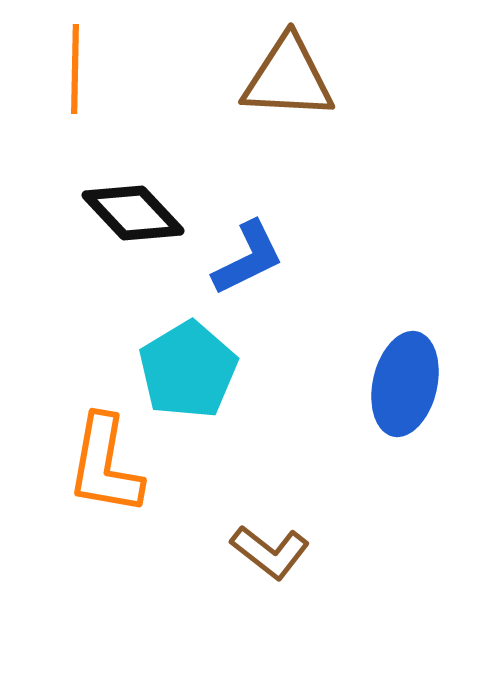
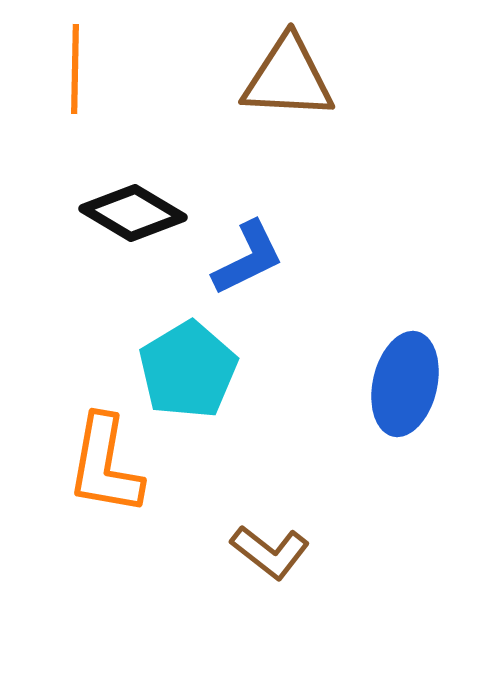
black diamond: rotated 16 degrees counterclockwise
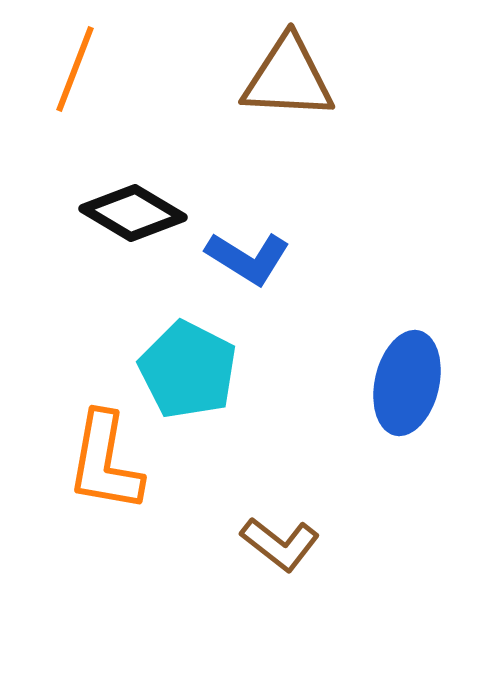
orange line: rotated 20 degrees clockwise
blue L-shape: rotated 58 degrees clockwise
cyan pentagon: rotated 14 degrees counterclockwise
blue ellipse: moved 2 px right, 1 px up
orange L-shape: moved 3 px up
brown L-shape: moved 10 px right, 8 px up
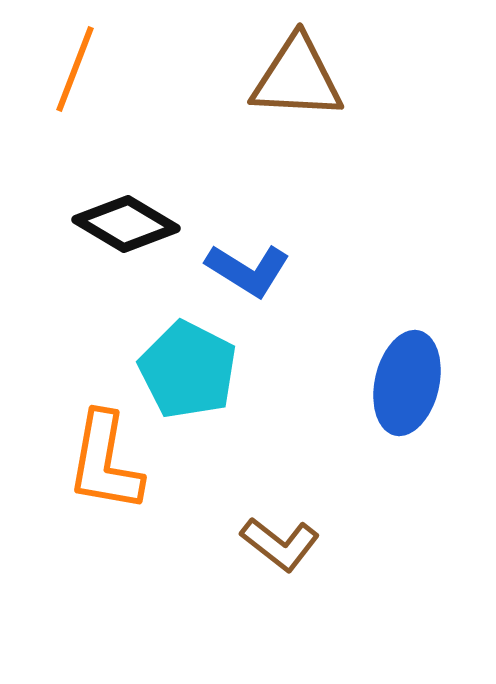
brown triangle: moved 9 px right
black diamond: moved 7 px left, 11 px down
blue L-shape: moved 12 px down
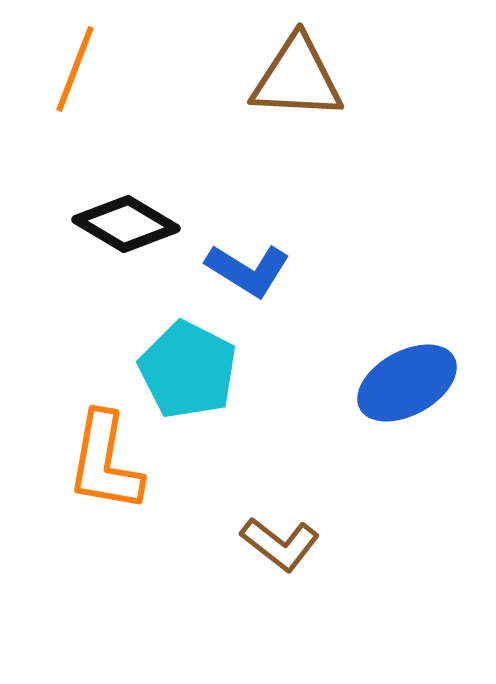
blue ellipse: rotated 48 degrees clockwise
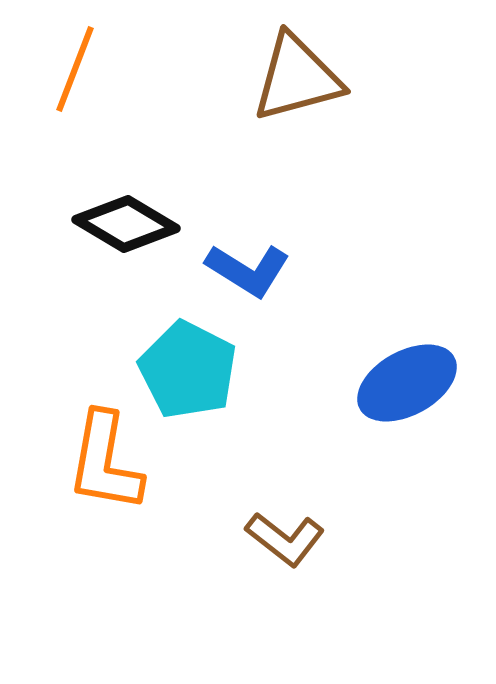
brown triangle: rotated 18 degrees counterclockwise
brown L-shape: moved 5 px right, 5 px up
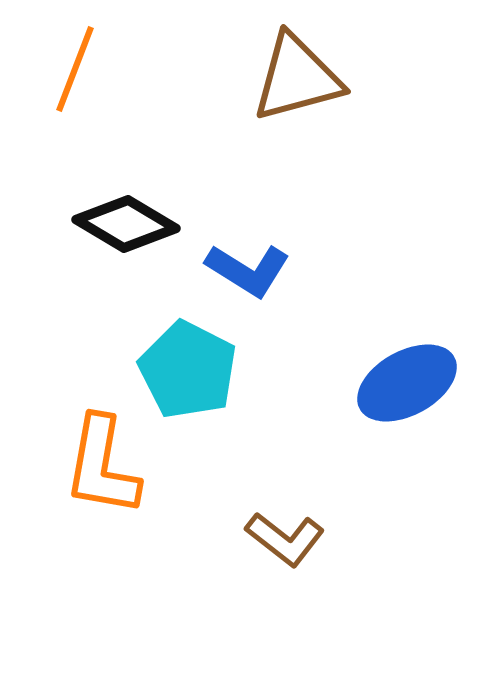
orange L-shape: moved 3 px left, 4 px down
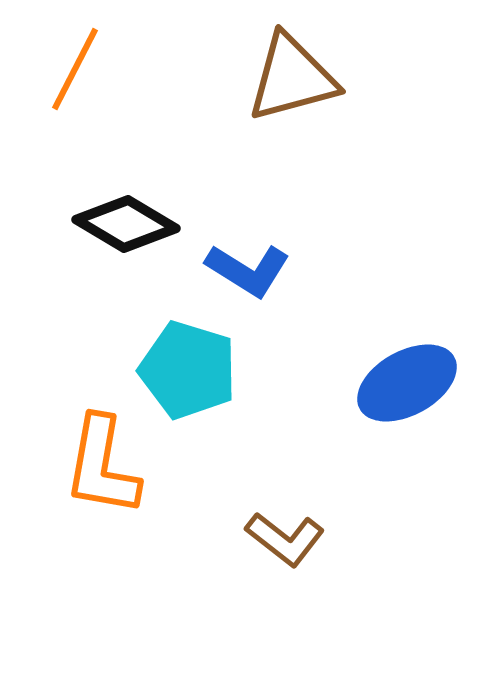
orange line: rotated 6 degrees clockwise
brown triangle: moved 5 px left
cyan pentagon: rotated 10 degrees counterclockwise
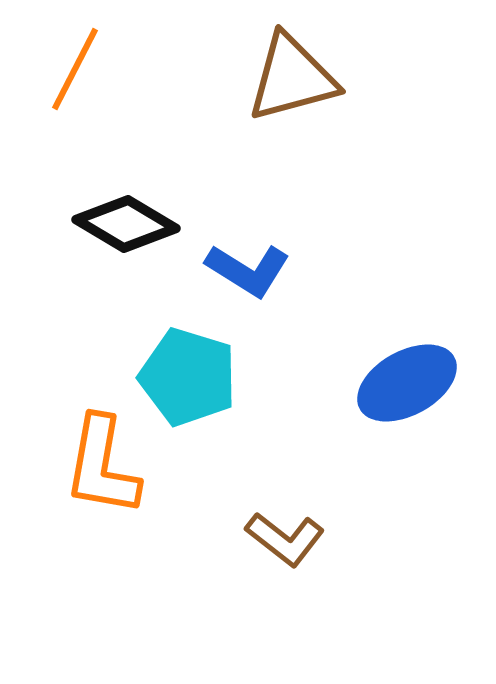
cyan pentagon: moved 7 px down
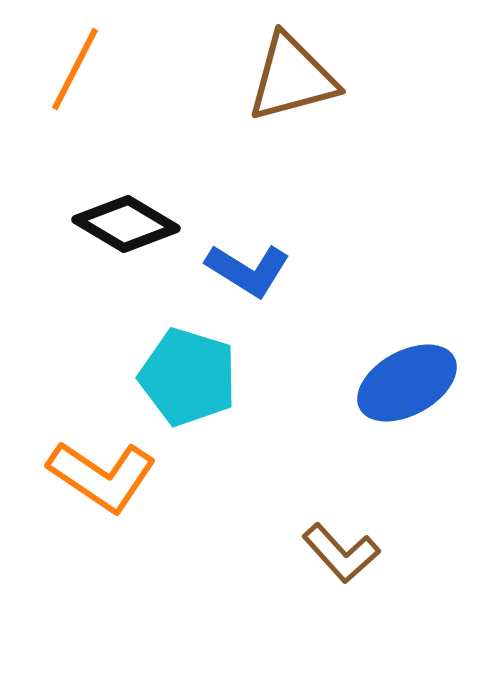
orange L-shape: moved 10 px down; rotated 66 degrees counterclockwise
brown L-shape: moved 56 px right, 14 px down; rotated 10 degrees clockwise
